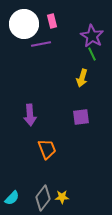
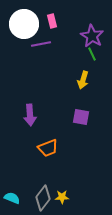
yellow arrow: moved 1 px right, 2 px down
purple square: rotated 18 degrees clockwise
orange trapezoid: moved 1 px right, 1 px up; rotated 90 degrees clockwise
cyan semicircle: rotated 112 degrees counterclockwise
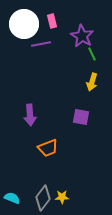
purple star: moved 10 px left
yellow arrow: moved 9 px right, 2 px down
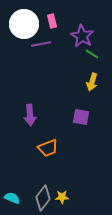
green line: rotated 32 degrees counterclockwise
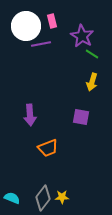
white circle: moved 2 px right, 2 px down
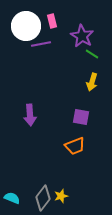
orange trapezoid: moved 27 px right, 2 px up
yellow star: moved 1 px left, 1 px up; rotated 16 degrees counterclockwise
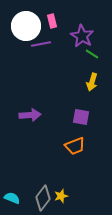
purple arrow: rotated 90 degrees counterclockwise
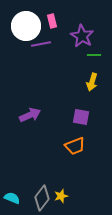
green line: moved 2 px right, 1 px down; rotated 32 degrees counterclockwise
purple arrow: rotated 20 degrees counterclockwise
gray diamond: moved 1 px left
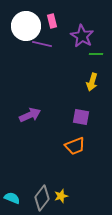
purple line: moved 1 px right; rotated 24 degrees clockwise
green line: moved 2 px right, 1 px up
